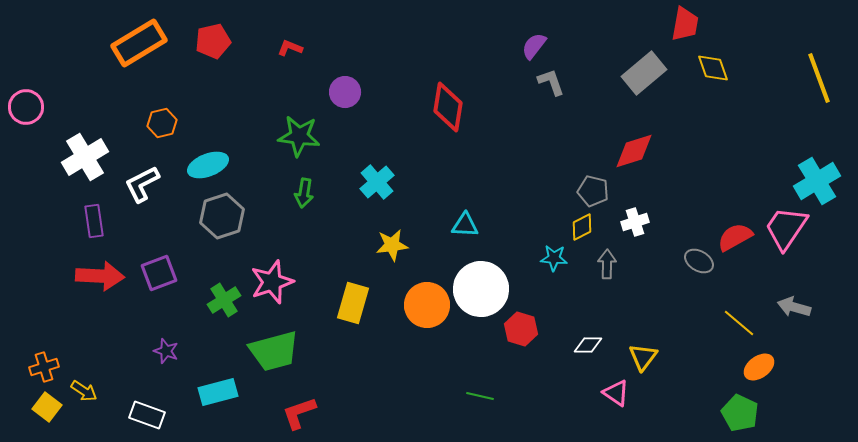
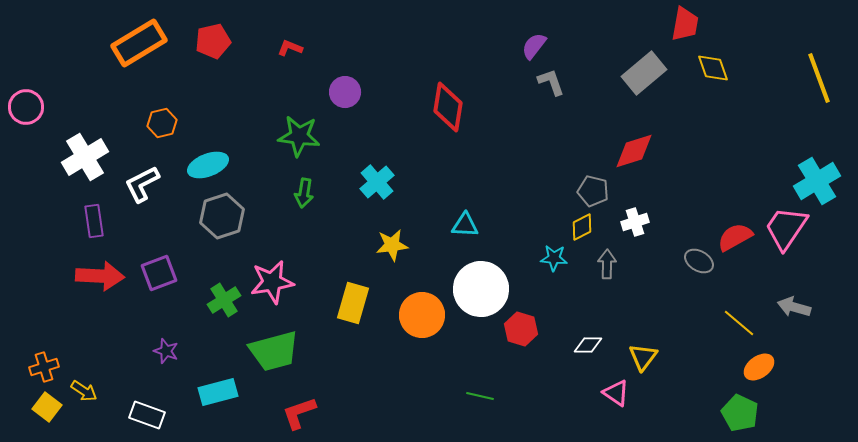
pink star at (272, 282): rotated 9 degrees clockwise
orange circle at (427, 305): moved 5 px left, 10 px down
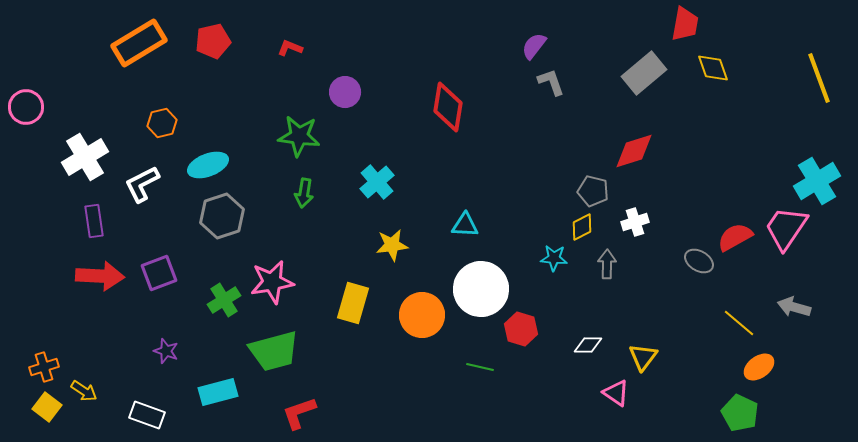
green line at (480, 396): moved 29 px up
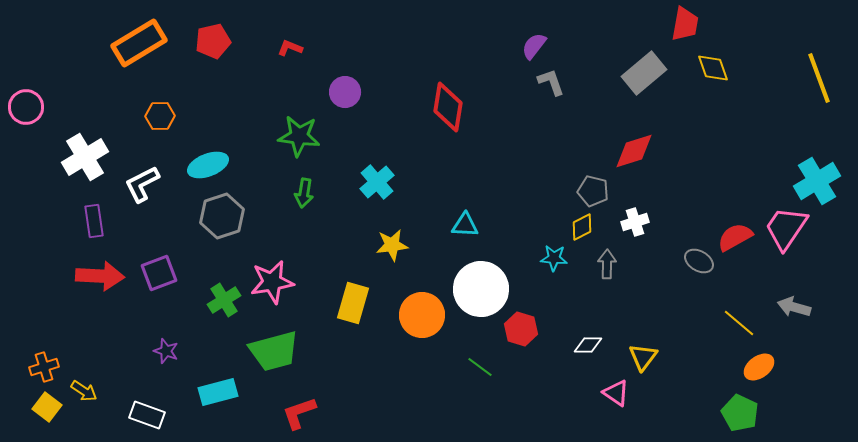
orange hexagon at (162, 123): moved 2 px left, 7 px up; rotated 12 degrees clockwise
green line at (480, 367): rotated 24 degrees clockwise
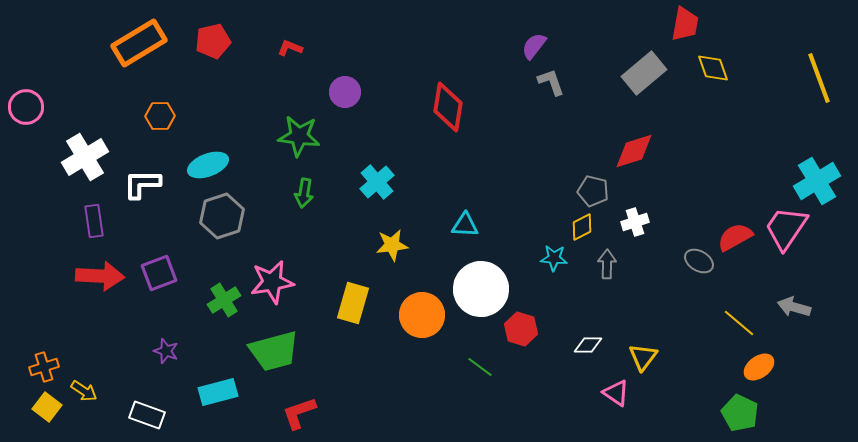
white L-shape at (142, 184): rotated 27 degrees clockwise
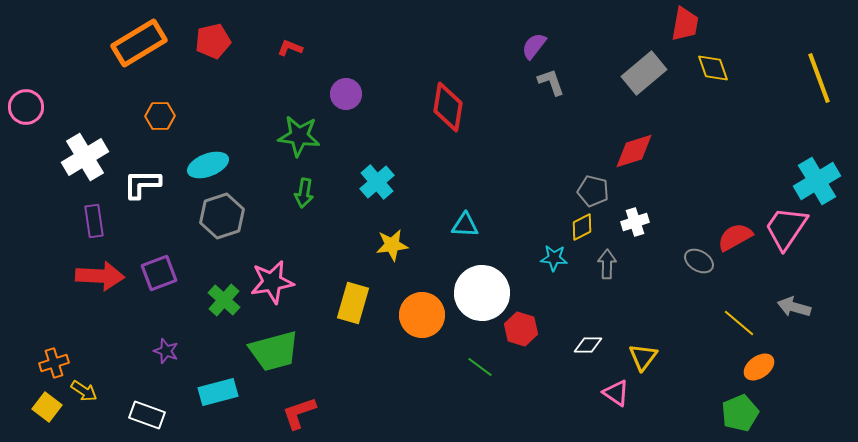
purple circle at (345, 92): moved 1 px right, 2 px down
white circle at (481, 289): moved 1 px right, 4 px down
green cross at (224, 300): rotated 16 degrees counterclockwise
orange cross at (44, 367): moved 10 px right, 4 px up
green pentagon at (740, 413): rotated 24 degrees clockwise
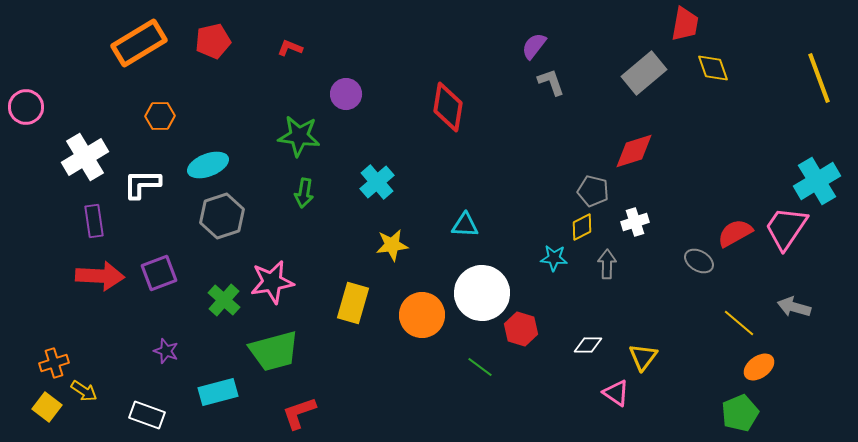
red semicircle at (735, 237): moved 4 px up
